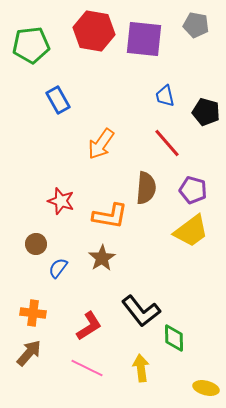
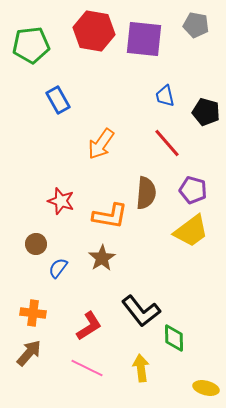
brown semicircle: moved 5 px down
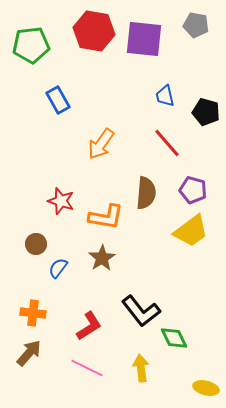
orange L-shape: moved 4 px left, 1 px down
green diamond: rotated 24 degrees counterclockwise
